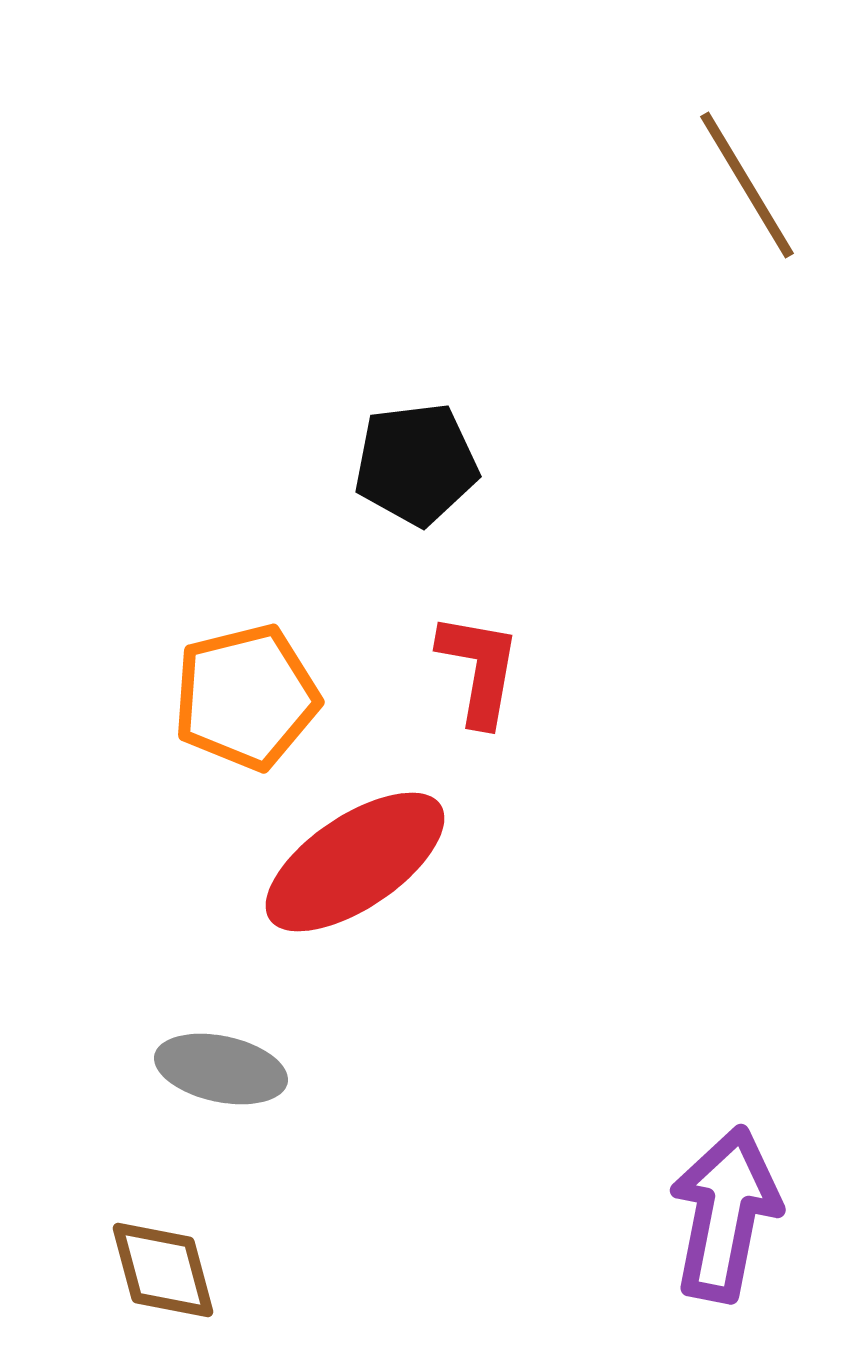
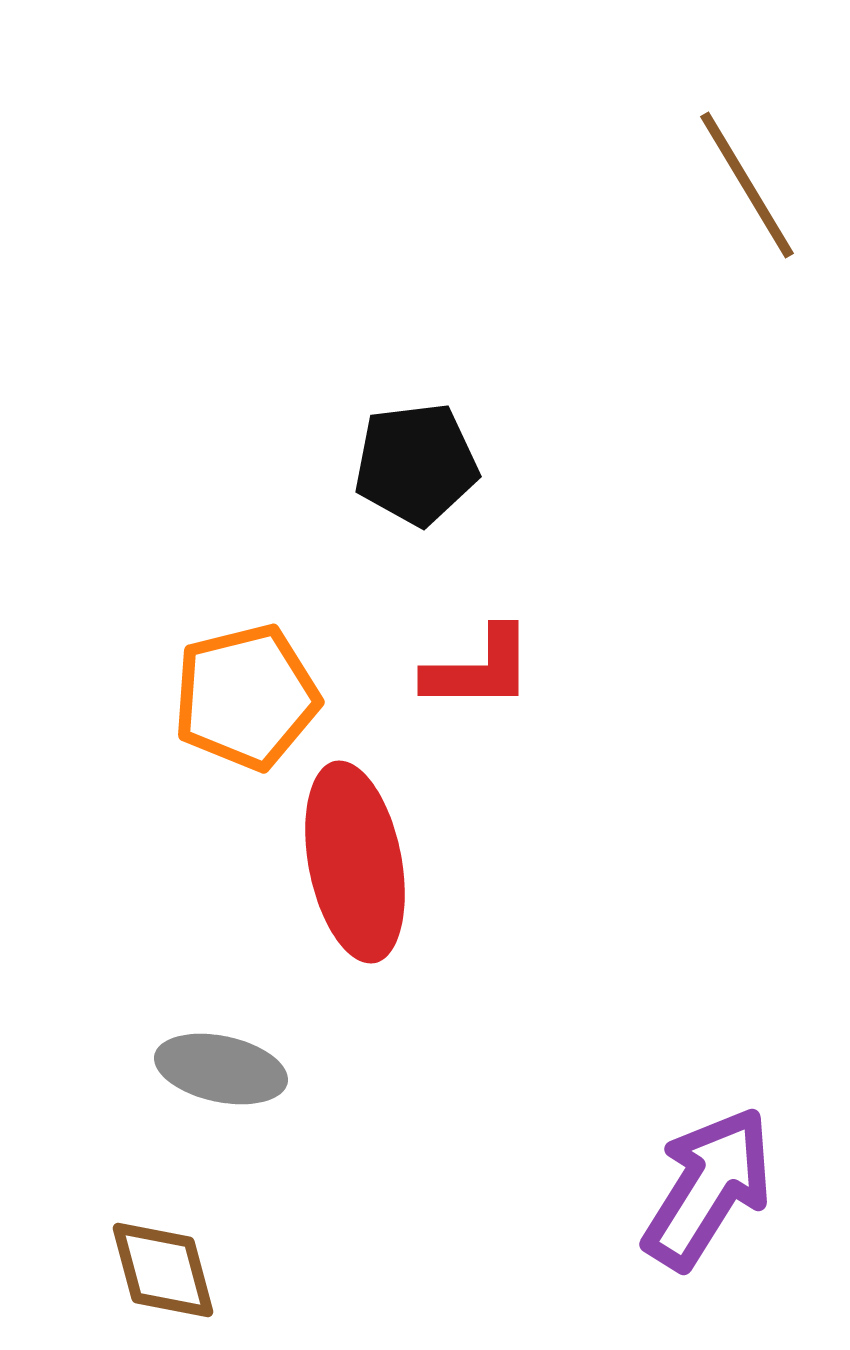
red L-shape: rotated 80 degrees clockwise
red ellipse: rotated 67 degrees counterclockwise
purple arrow: moved 17 px left, 26 px up; rotated 21 degrees clockwise
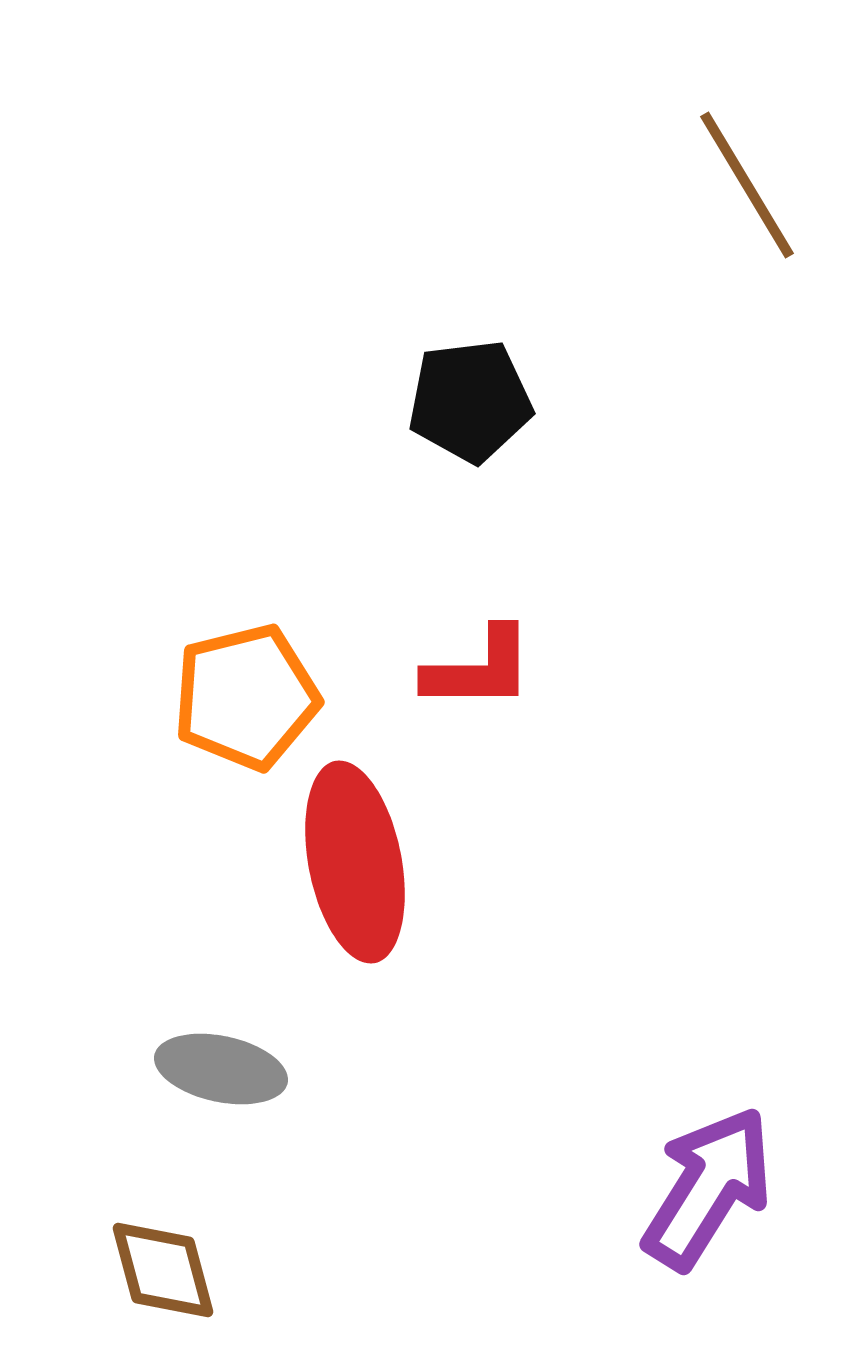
black pentagon: moved 54 px right, 63 px up
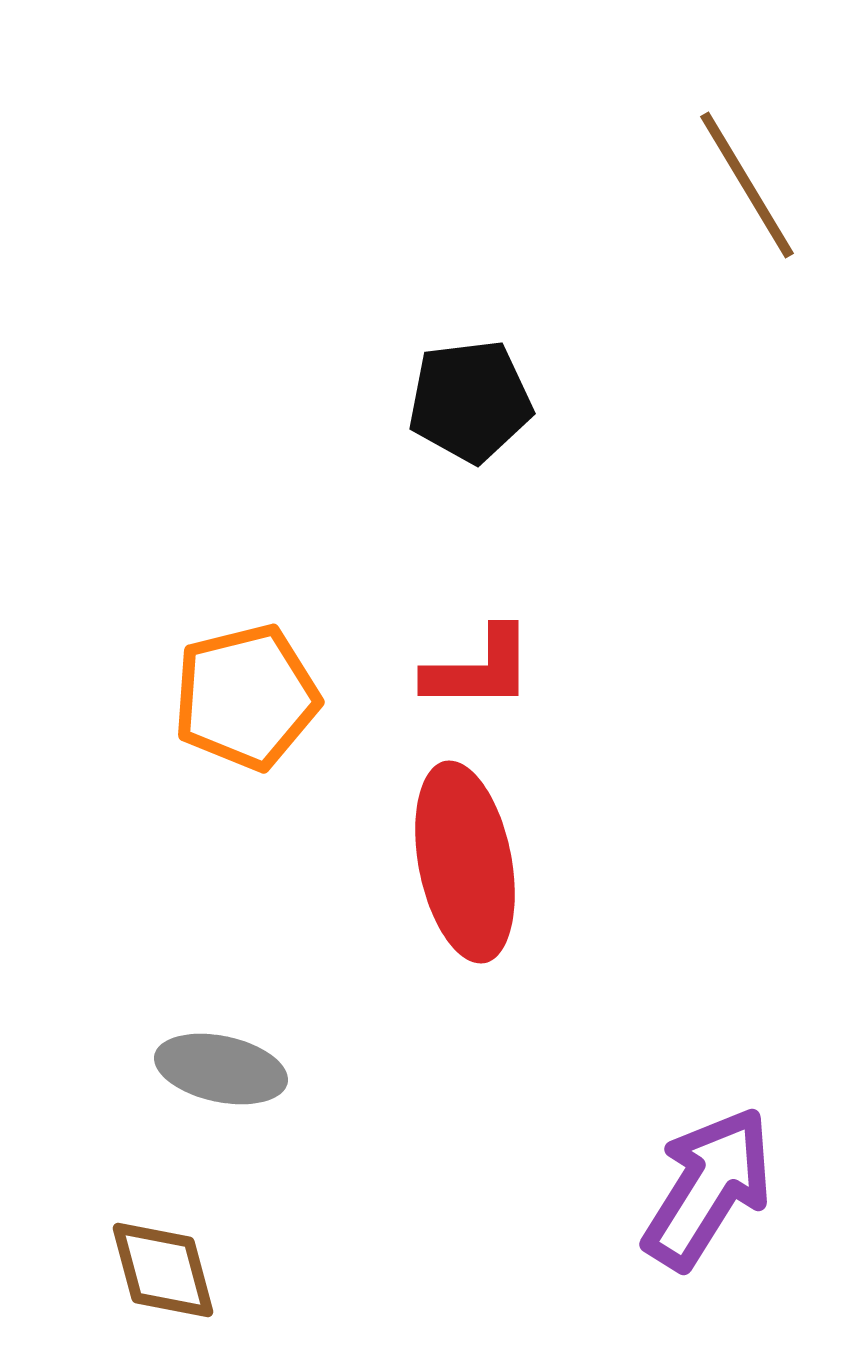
red ellipse: moved 110 px right
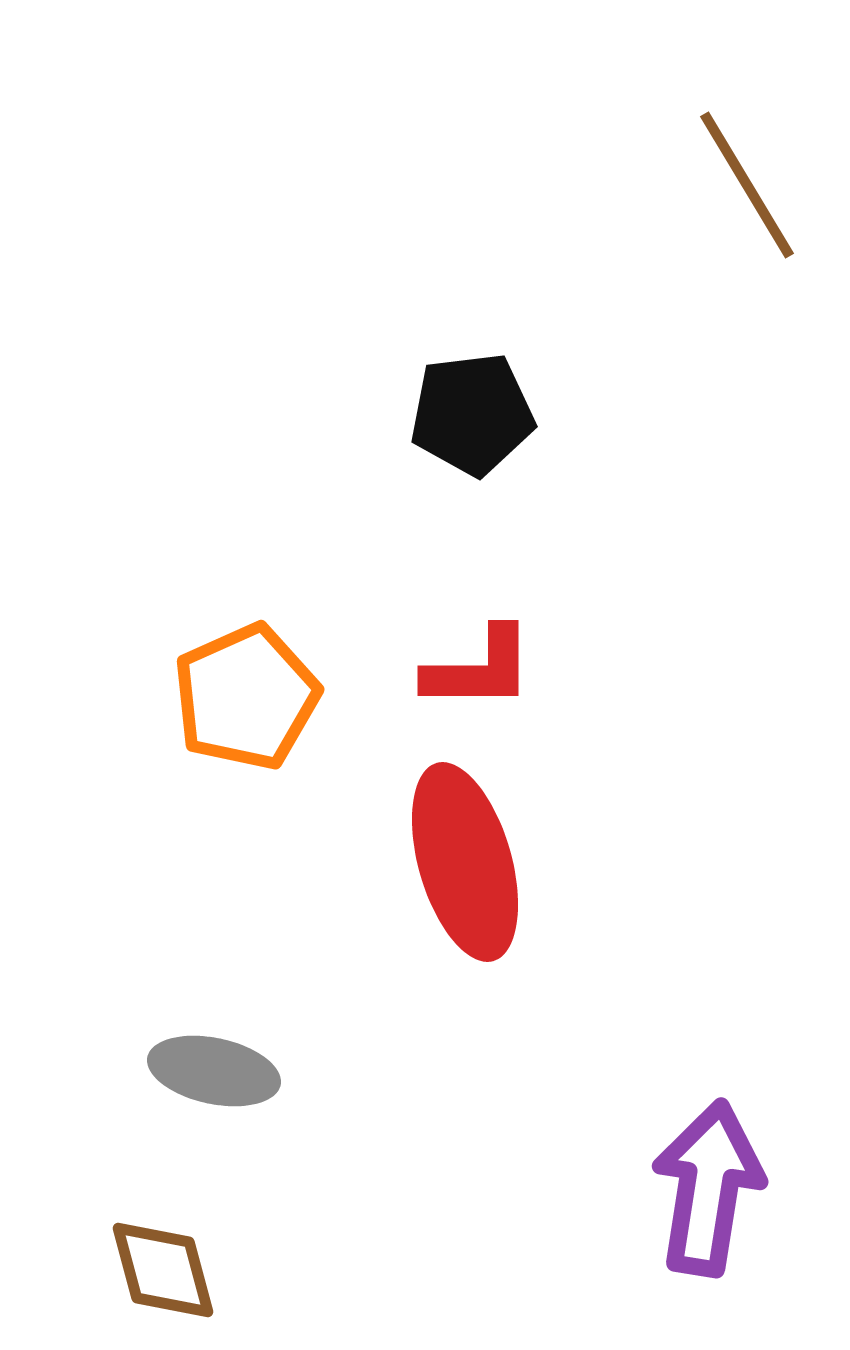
black pentagon: moved 2 px right, 13 px down
orange pentagon: rotated 10 degrees counterclockwise
red ellipse: rotated 5 degrees counterclockwise
gray ellipse: moved 7 px left, 2 px down
purple arrow: rotated 23 degrees counterclockwise
